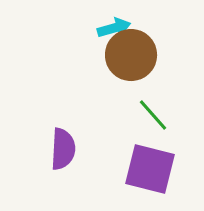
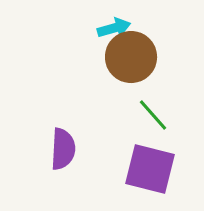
brown circle: moved 2 px down
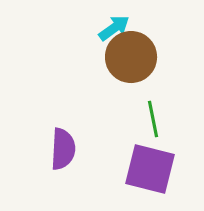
cyan arrow: rotated 20 degrees counterclockwise
green line: moved 4 px down; rotated 30 degrees clockwise
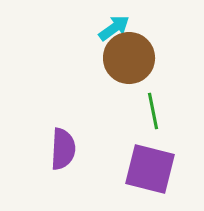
brown circle: moved 2 px left, 1 px down
green line: moved 8 px up
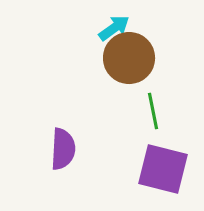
purple square: moved 13 px right
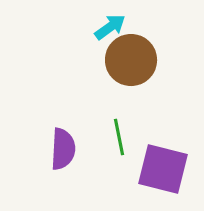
cyan arrow: moved 4 px left, 1 px up
brown circle: moved 2 px right, 2 px down
green line: moved 34 px left, 26 px down
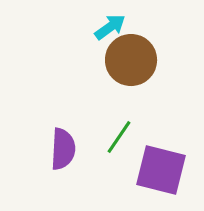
green line: rotated 45 degrees clockwise
purple square: moved 2 px left, 1 px down
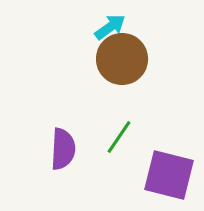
brown circle: moved 9 px left, 1 px up
purple square: moved 8 px right, 5 px down
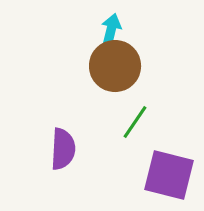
cyan arrow: moved 1 px right, 3 px down; rotated 40 degrees counterclockwise
brown circle: moved 7 px left, 7 px down
green line: moved 16 px right, 15 px up
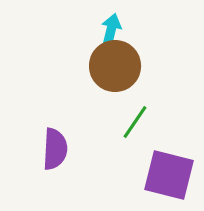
purple semicircle: moved 8 px left
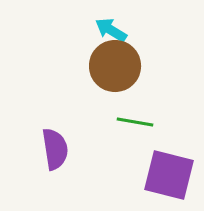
cyan arrow: rotated 72 degrees counterclockwise
green line: rotated 66 degrees clockwise
purple semicircle: rotated 12 degrees counterclockwise
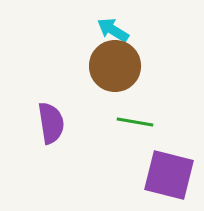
cyan arrow: moved 2 px right
purple semicircle: moved 4 px left, 26 px up
